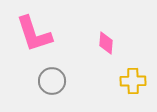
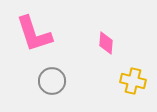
yellow cross: rotated 15 degrees clockwise
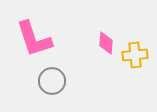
pink L-shape: moved 5 px down
yellow cross: moved 2 px right, 26 px up; rotated 20 degrees counterclockwise
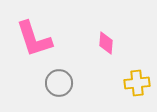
yellow cross: moved 2 px right, 28 px down
gray circle: moved 7 px right, 2 px down
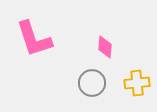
pink diamond: moved 1 px left, 4 px down
gray circle: moved 33 px right
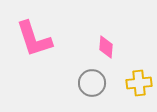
pink diamond: moved 1 px right
yellow cross: moved 2 px right
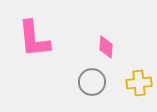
pink L-shape: rotated 12 degrees clockwise
gray circle: moved 1 px up
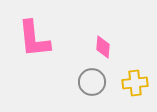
pink diamond: moved 3 px left
yellow cross: moved 4 px left
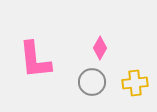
pink L-shape: moved 1 px right, 21 px down
pink diamond: moved 3 px left, 1 px down; rotated 25 degrees clockwise
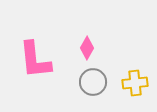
pink diamond: moved 13 px left
gray circle: moved 1 px right
